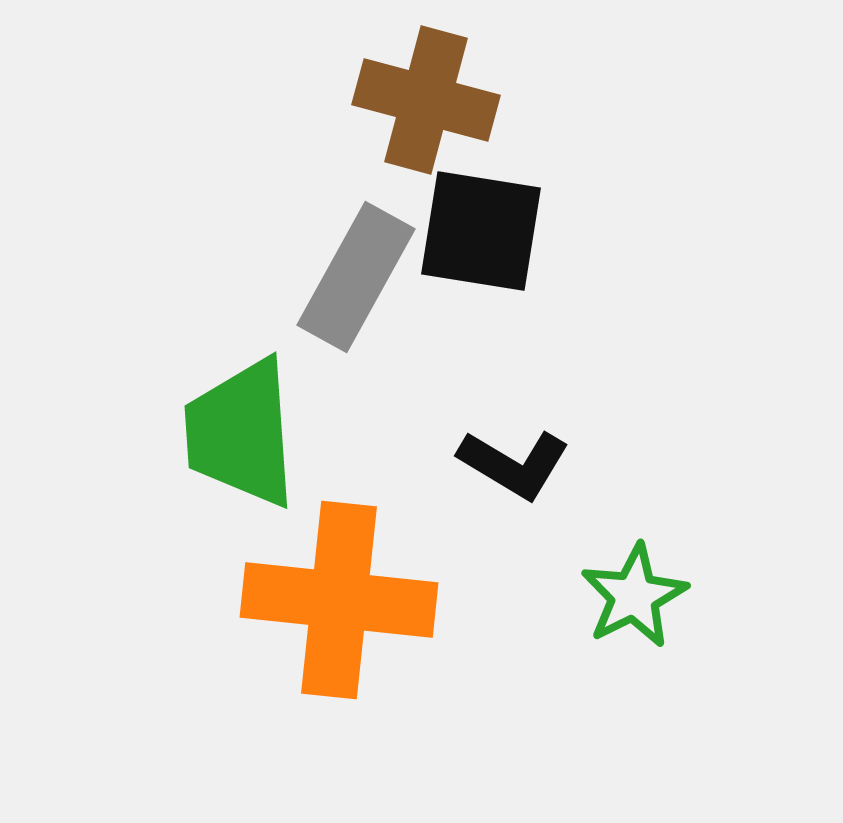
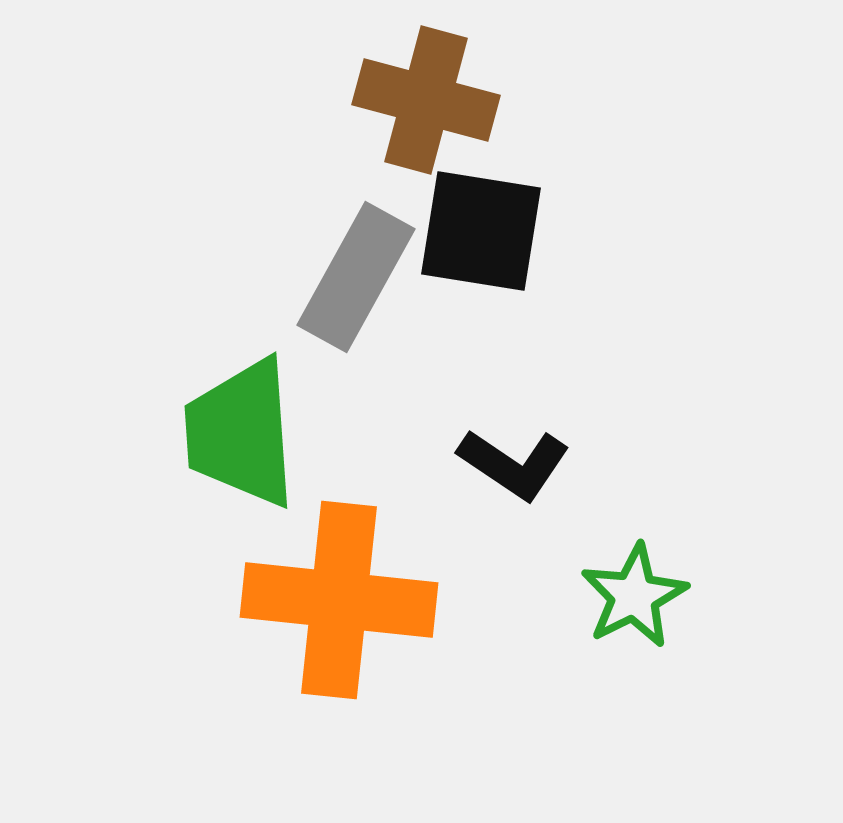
black L-shape: rotated 3 degrees clockwise
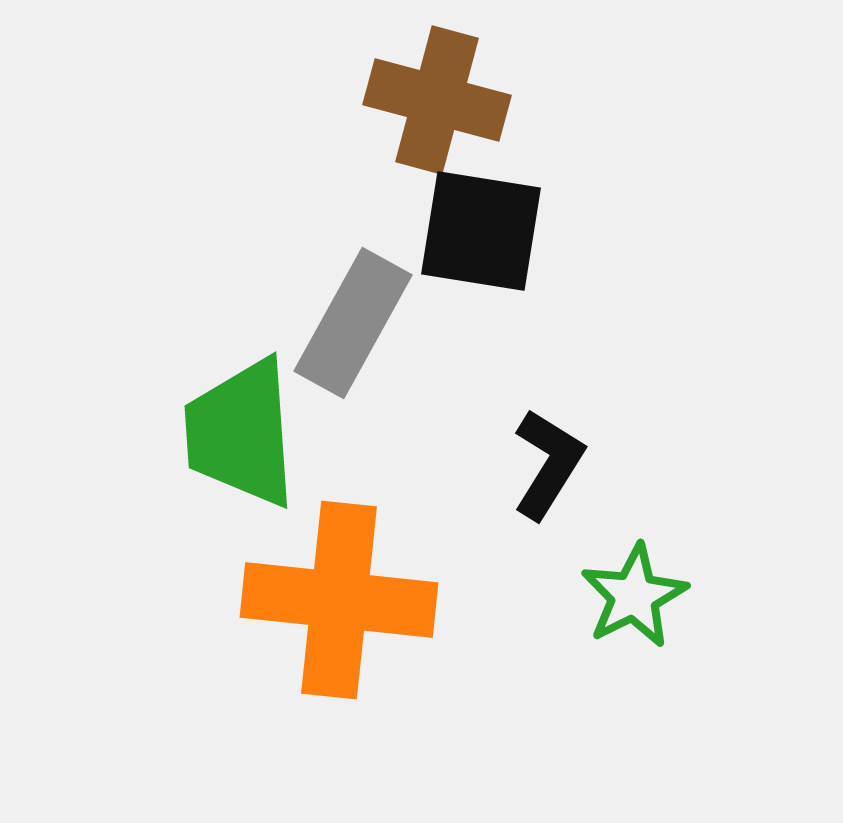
brown cross: moved 11 px right
gray rectangle: moved 3 px left, 46 px down
black L-shape: moved 34 px right; rotated 92 degrees counterclockwise
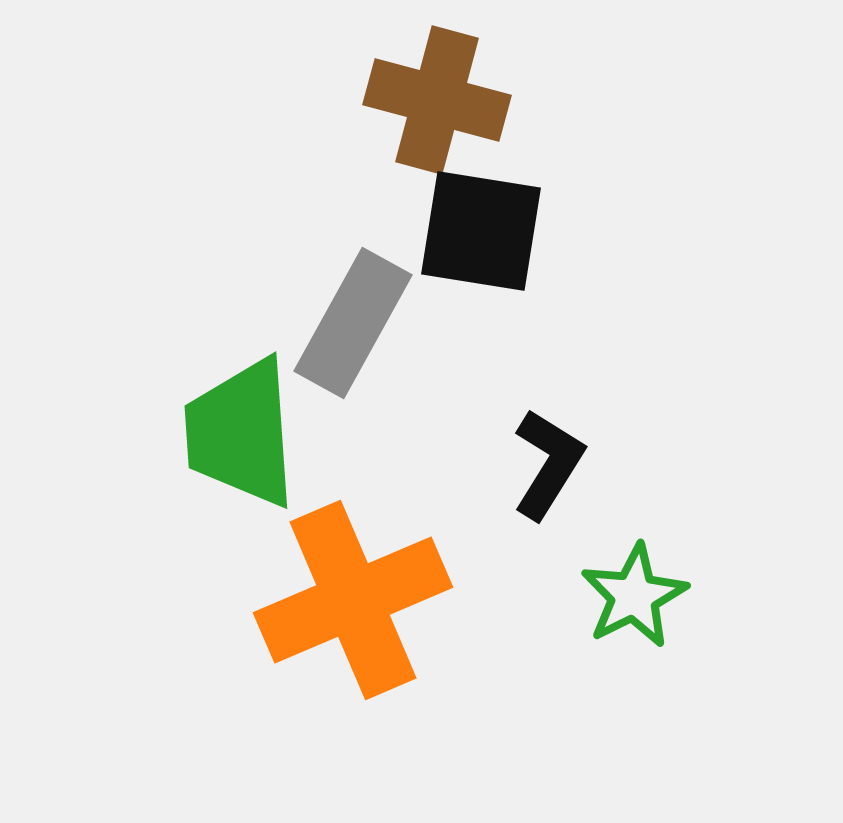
orange cross: moved 14 px right; rotated 29 degrees counterclockwise
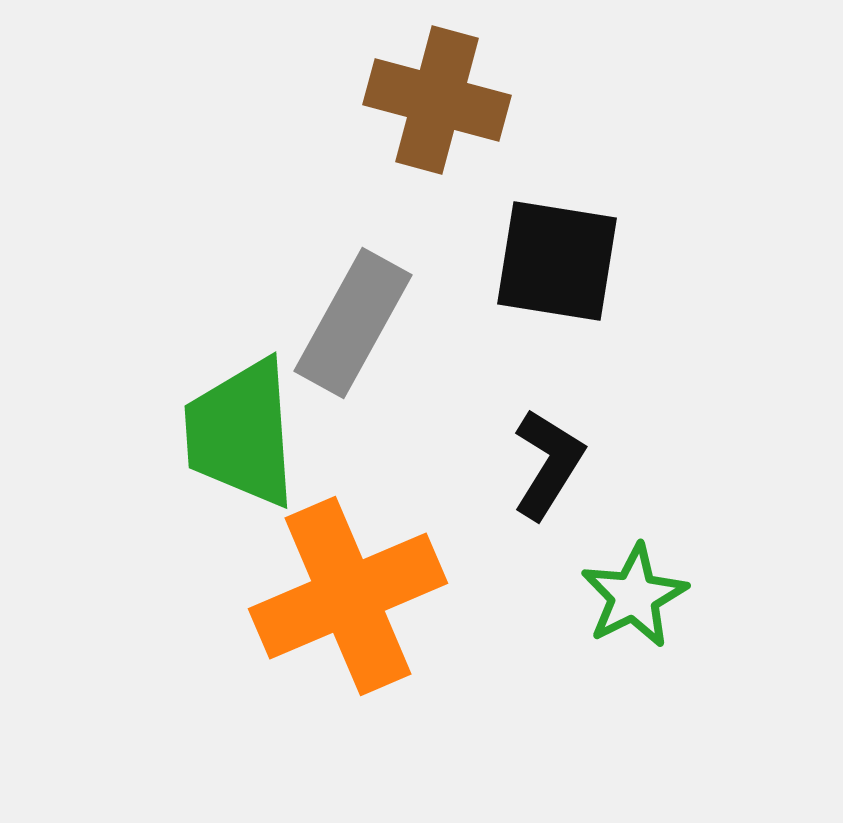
black square: moved 76 px right, 30 px down
orange cross: moved 5 px left, 4 px up
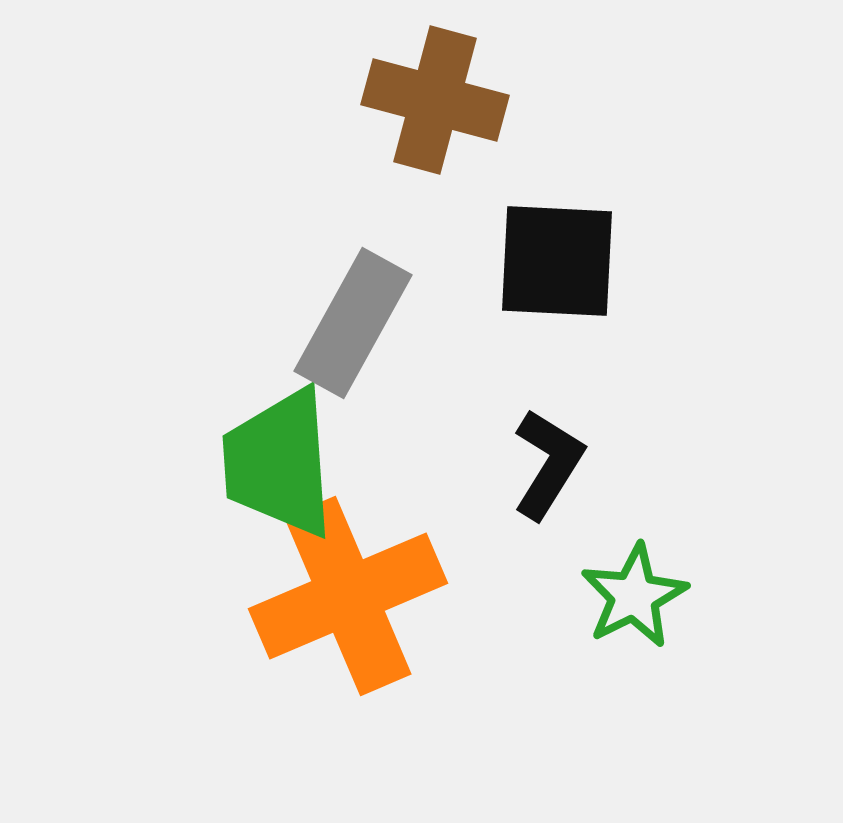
brown cross: moved 2 px left
black square: rotated 6 degrees counterclockwise
green trapezoid: moved 38 px right, 30 px down
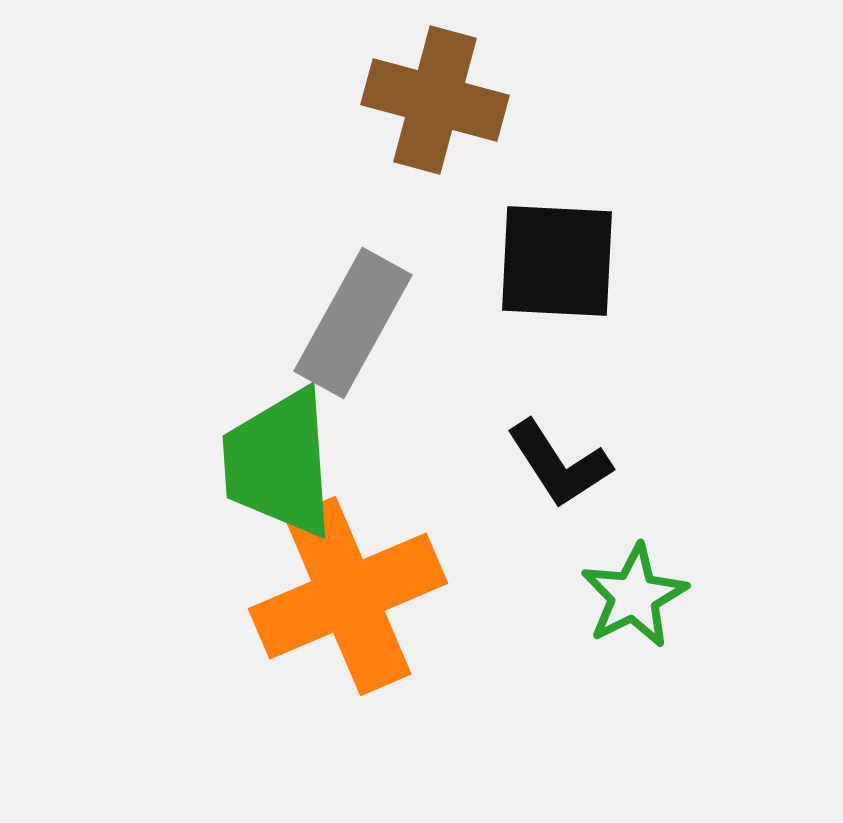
black L-shape: moved 11 px right; rotated 115 degrees clockwise
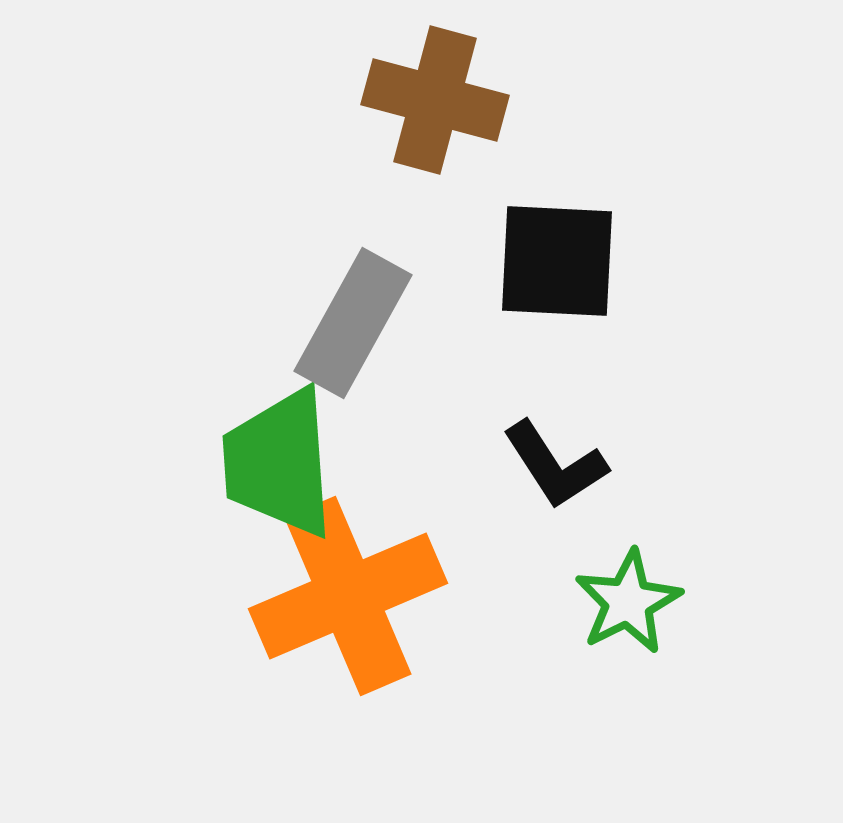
black L-shape: moved 4 px left, 1 px down
green star: moved 6 px left, 6 px down
